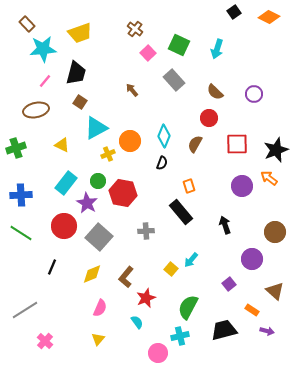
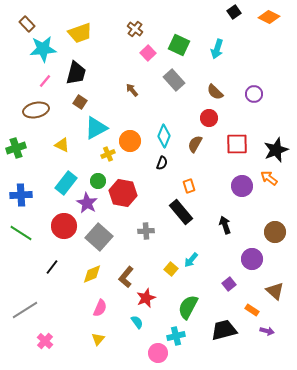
black line at (52, 267): rotated 14 degrees clockwise
cyan cross at (180, 336): moved 4 px left
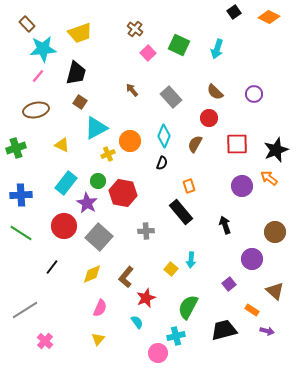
gray rectangle at (174, 80): moved 3 px left, 17 px down
pink line at (45, 81): moved 7 px left, 5 px up
cyan arrow at (191, 260): rotated 35 degrees counterclockwise
